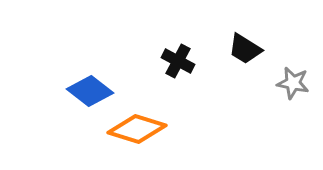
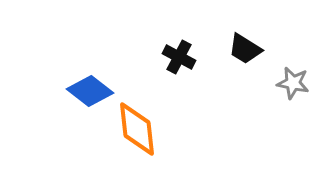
black cross: moved 1 px right, 4 px up
orange diamond: rotated 66 degrees clockwise
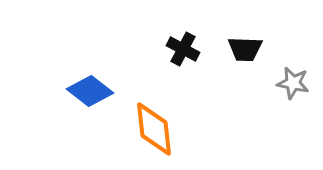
black trapezoid: rotated 30 degrees counterclockwise
black cross: moved 4 px right, 8 px up
orange diamond: moved 17 px right
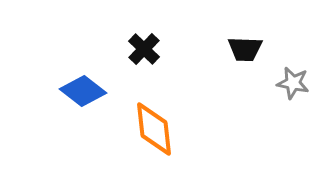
black cross: moved 39 px left; rotated 16 degrees clockwise
blue diamond: moved 7 px left
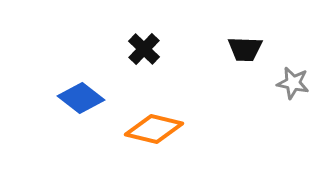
blue diamond: moved 2 px left, 7 px down
orange diamond: rotated 70 degrees counterclockwise
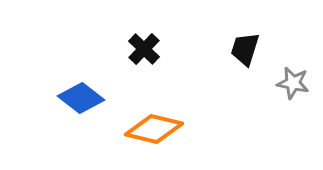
black trapezoid: rotated 105 degrees clockwise
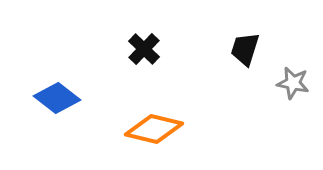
blue diamond: moved 24 px left
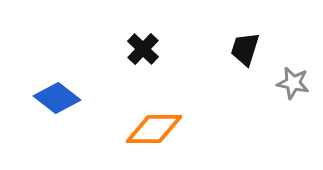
black cross: moved 1 px left
orange diamond: rotated 14 degrees counterclockwise
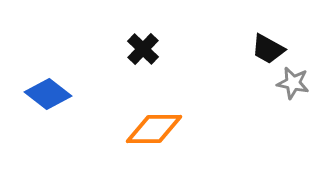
black trapezoid: moved 23 px right; rotated 78 degrees counterclockwise
blue diamond: moved 9 px left, 4 px up
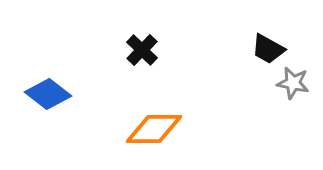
black cross: moved 1 px left, 1 px down
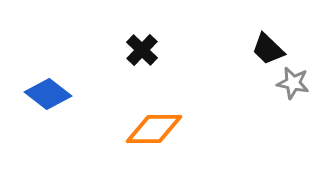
black trapezoid: rotated 15 degrees clockwise
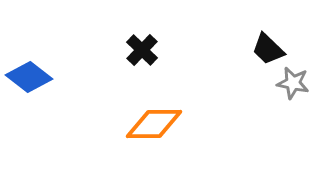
blue diamond: moved 19 px left, 17 px up
orange diamond: moved 5 px up
